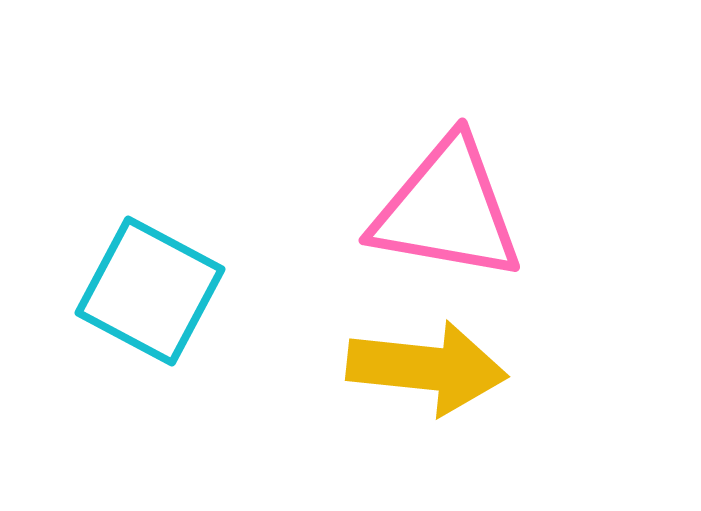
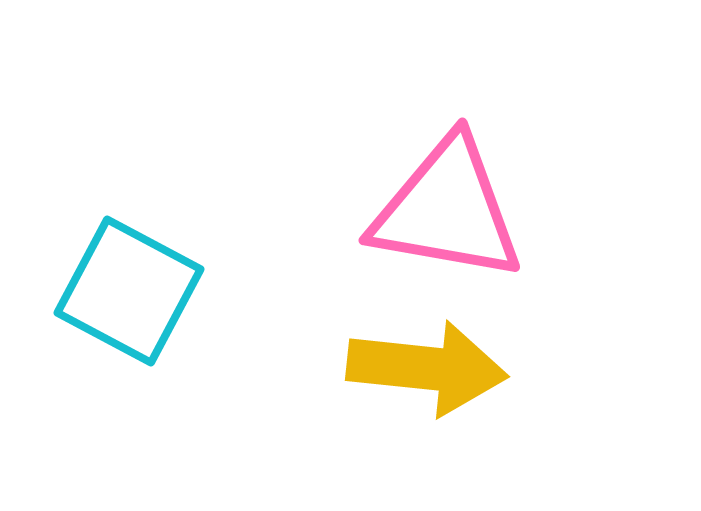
cyan square: moved 21 px left
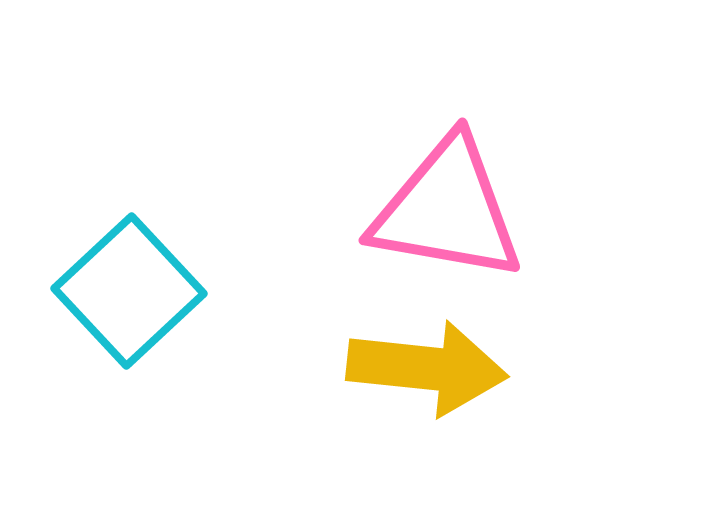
cyan square: rotated 19 degrees clockwise
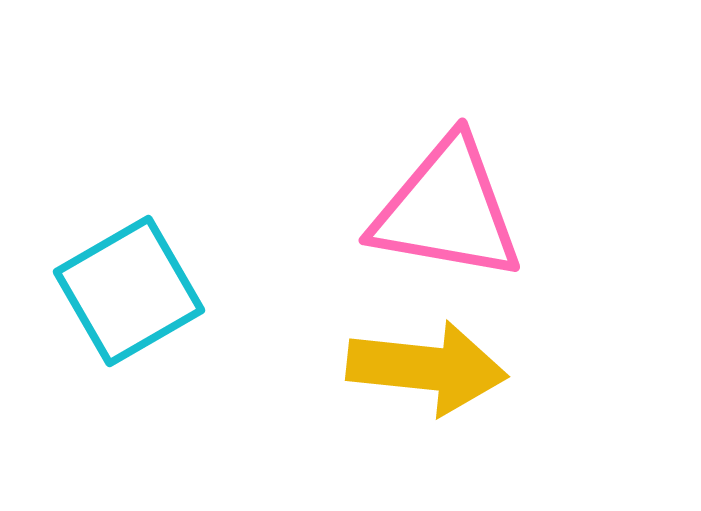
cyan square: rotated 13 degrees clockwise
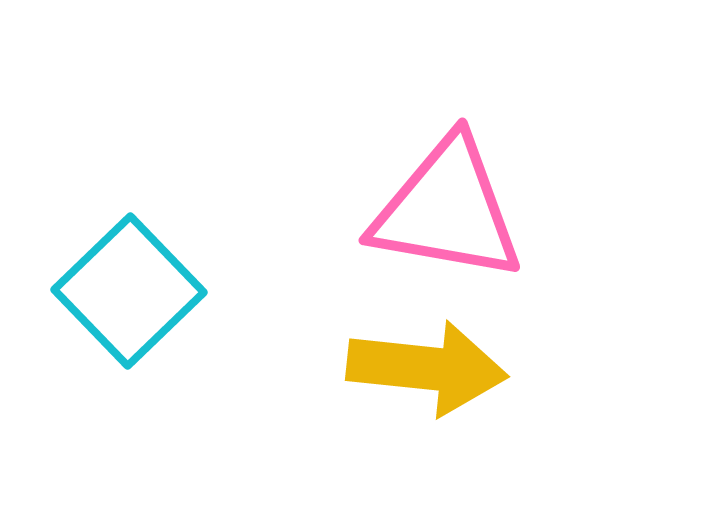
cyan square: rotated 14 degrees counterclockwise
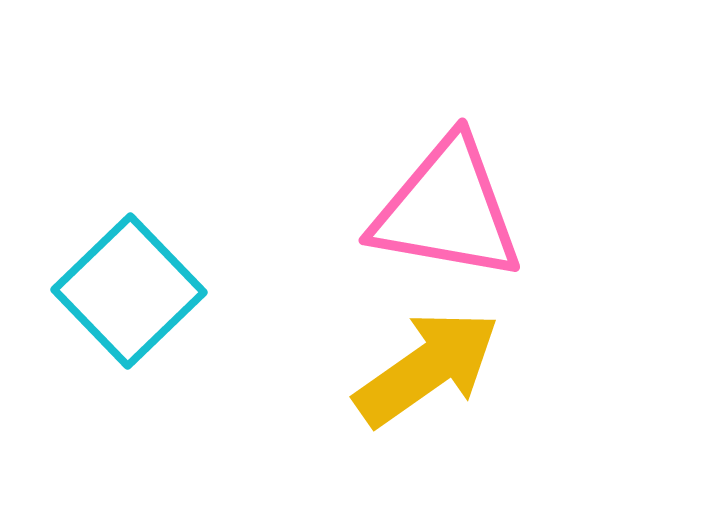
yellow arrow: rotated 41 degrees counterclockwise
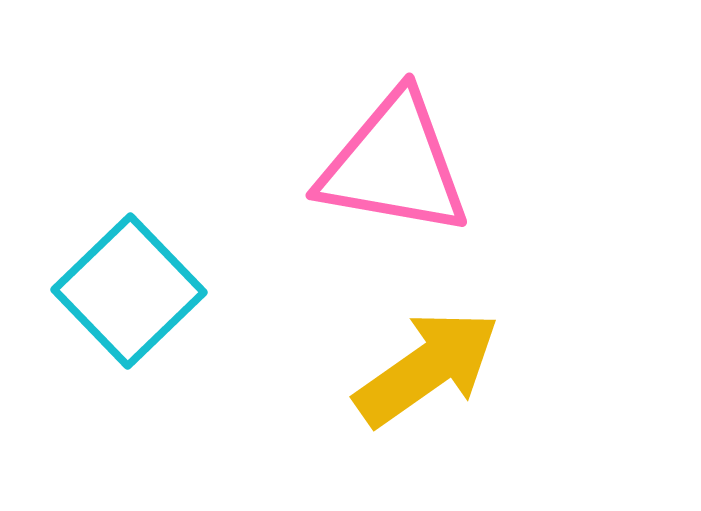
pink triangle: moved 53 px left, 45 px up
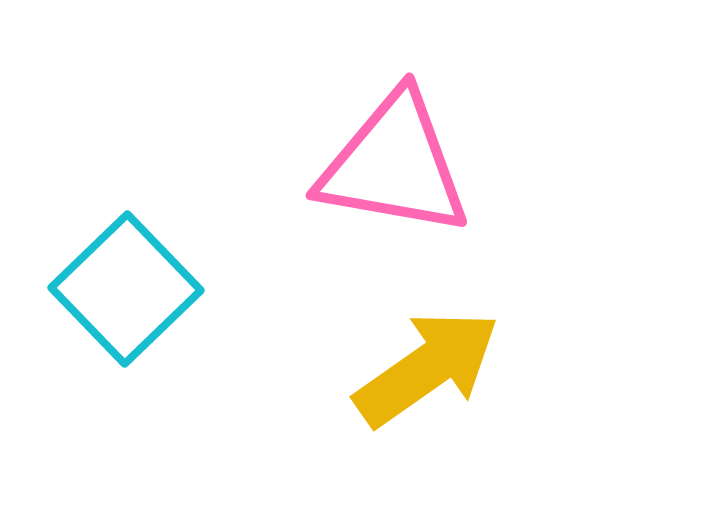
cyan square: moved 3 px left, 2 px up
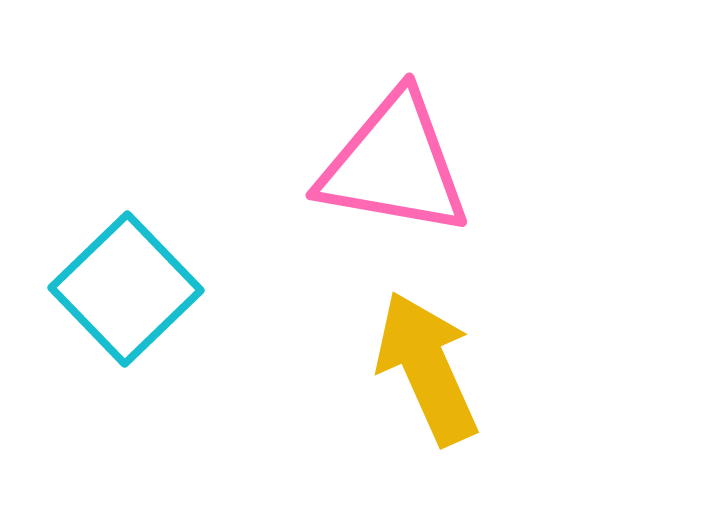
yellow arrow: rotated 79 degrees counterclockwise
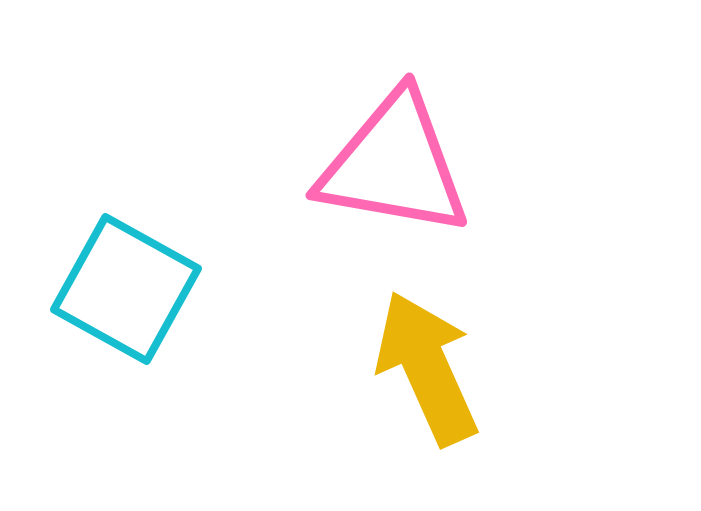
cyan square: rotated 17 degrees counterclockwise
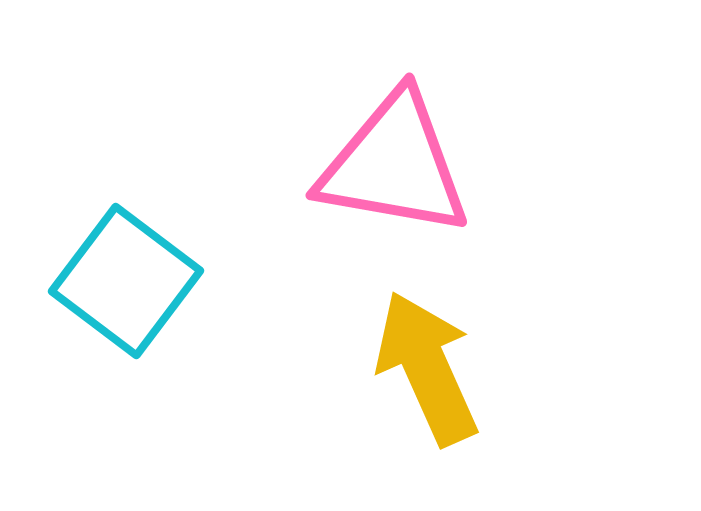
cyan square: moved 8 px up; rotated 8 degrees clockwise
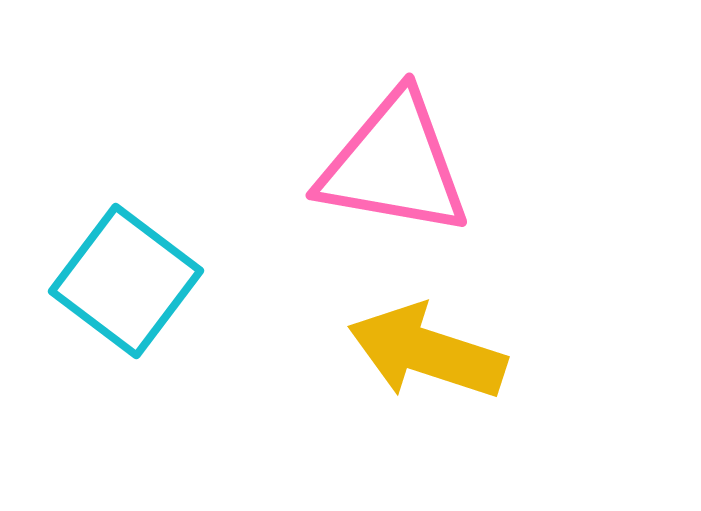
yellow arrow: moved 16 px up; rotated 48 degrees counterclockwise
